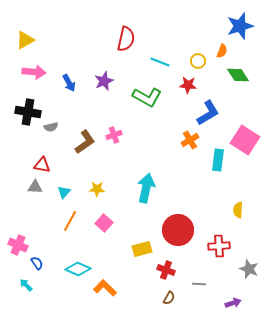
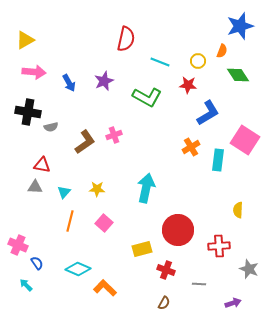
orange cross at (190, 140): moved 1 px right, 7 px down
orange line at (70, 221): rotated 15 degrees counterclockwise
brown semicircle at (169, 298): moved 5 px left, 5 px down
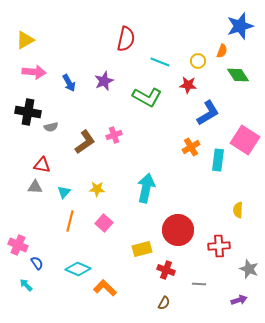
purple arrow at (233, 303): moved 6 px right, 3 px up
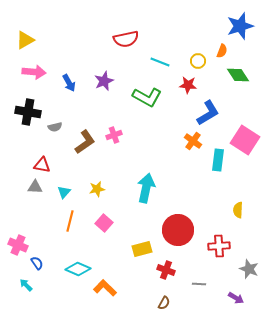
red semicircle at (126, 39): rotated 65 degrees clockwise
gray semicircle at (51, 127): moved 4 px right
orange cross at (191, 147): moved 2 px right, 6 px up; rotated 24 degrees counterclockwise
yellow star at (97, 189): rotated 14 degrees counterclockwise
purple arrow at (239, 300): moved 3 px left, 2 px up; rotated 49 degrees clockwise
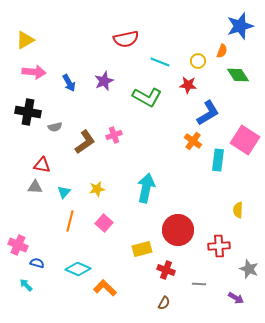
blue semicircle at (37, 263): rotated 40 degrees counterclockwise
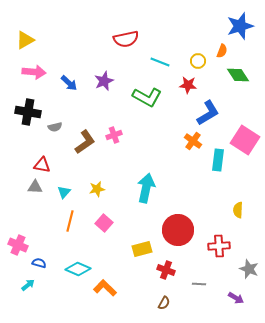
blue arrow at (69, 83): rotated 18 degrees counterclockwise
blue semicircle at (37, 263): moved 2 px right
cyan arrow at (26, 285): moved 2 px right; rotated 96 degrees clockwise
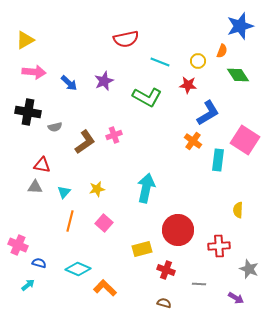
brown semicircle at (164, 303): rotated 104 degrees counterclockwise
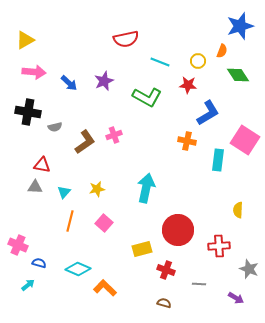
orange cross at (193, 141): moved 6 px left; rotated 24 degrees counterclockwise
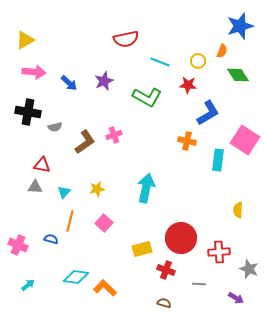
red circle at (178, 230): moved 3 px right, 8 px down
red cross at (219, 246): moved 6 px down
blue semicircle at (39, 263): moved 12 px right, 24 px up
cyan diamond at (78, 269): moved 2 px left, 8 px down; rotated 15 degrees counterclockwise
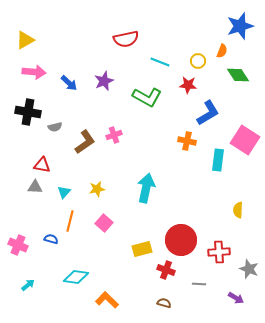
red circle at (181, 238): moved 2 px down
orange L-shape at (105, 288): moved 2 px right, 12 px down
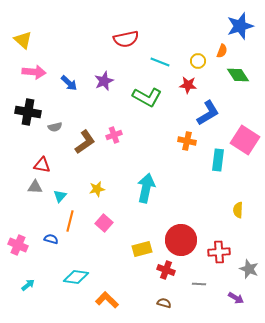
yellow triangle at (25, 40): moved 2 px left; rotated 48 degrees counterclockwise
cyan triangle at (64, 192): moved 4 px left, 4 px down
